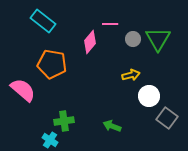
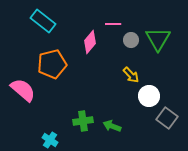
pink line: moved 3 px right
gray circle: moved 2 px left, 1 px down
orange pentagon: rotated 24 degrees counterclockwise
yellow arrow: rotated 60 degrees clockwise
green cross: moved 19 px right
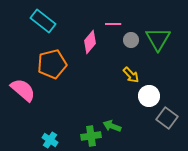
green cross: moved 8 px right, 15 px down
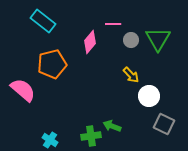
gray square: moved 3 px left, 6 px down; rotated 10 degrees counterclockwise
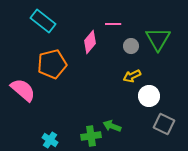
gray circle: moved 6 px down
yellow arrow: moved 1 px right, 1 px down; rotated 108 degrees clockwise
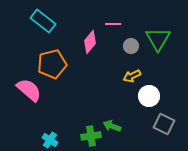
pink semicircle: moved 6 px right
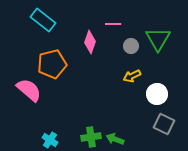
cyan rectangle: moved 1 px up
pink diamond: rotated 20 degrees counterclockwise
white circle: moved 8 px right, 2 px up
green arrow: moved 3 px right, 13 px down
green cross: moved 1 px down
